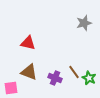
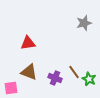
red triangle: rotated 21 degrees counterclockwise
green star: moved 1 px down
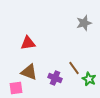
brown line: moved 4 px up
pink square: moved 5 px right
